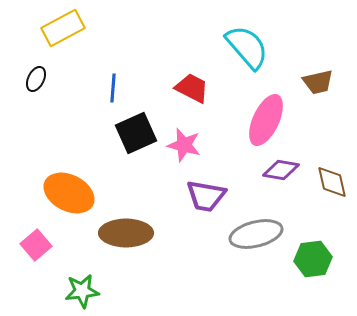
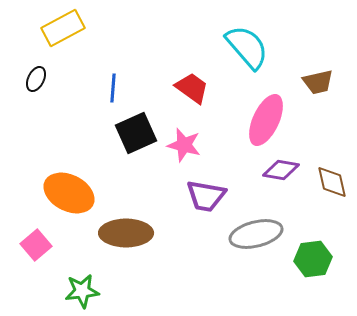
red trapezoid: rotated 9 degrees clockwise
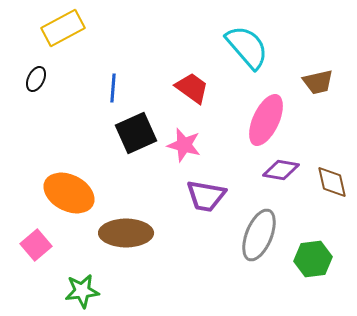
gray ellipse: moved 3 px right, 1 px down; rotated 54 degrees counterclockwise
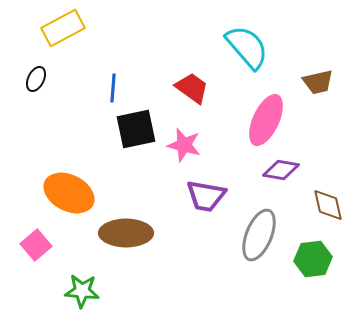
black square: moved 4 px up; rotated 12 degrees clockwise
brown diamond: moved 4 px left, 23 px down
green star: rotated 12 degrees clockwise
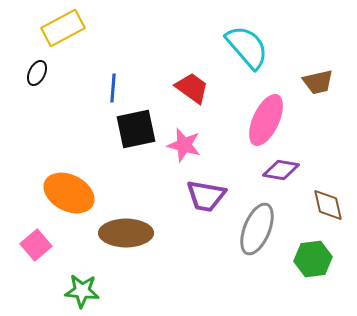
black ellipse: moved 1 px right, 6 px up
gray ellipse: moved 2 px left, 6 px up
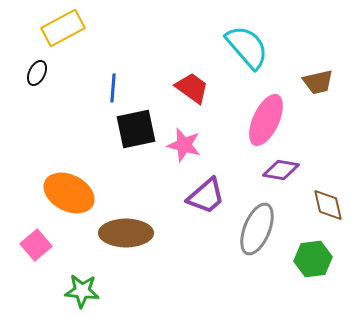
purple trapezoid: rotated 51 degrees counterclockwise
